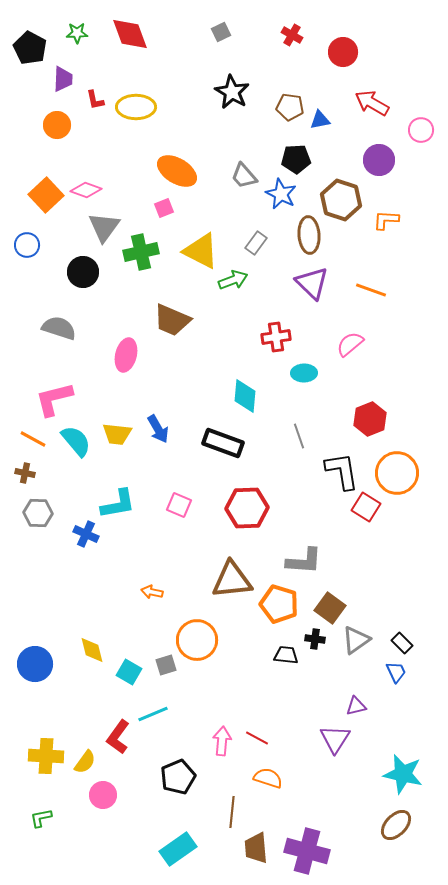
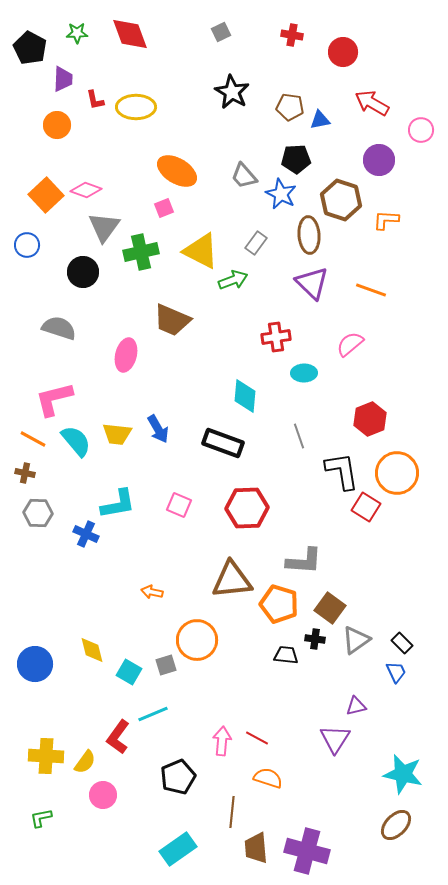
red cross at (292, 35): rotated 20 degrees counterclockwise
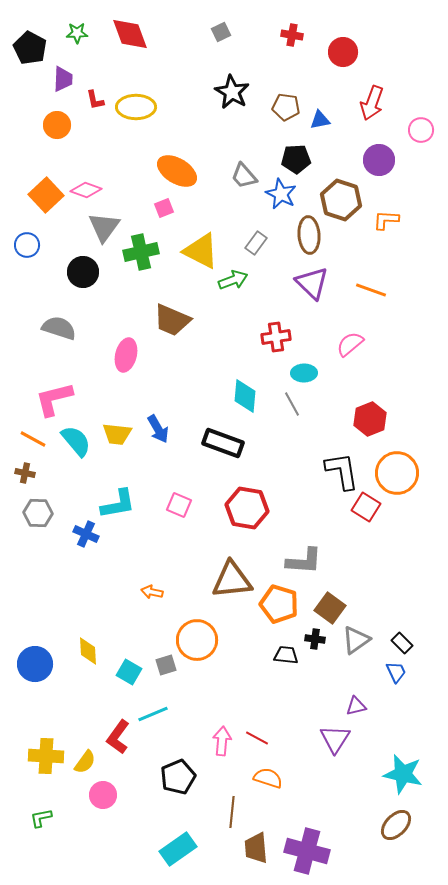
red arrow at (372, 103): rotated 100 degrees counterclockwise
brown pentagon at (290, 107): moved 4 px left
gray line at (299, 436): moved 7 px left, 32 px up; rotated 10 degrees counterclockwise
red hexagon at (247, 508): rotated 12 degrees clockwise
yellow diamond at (92, 650): moved 4 px left, 1 px down; rotated 12 degrees clockwise
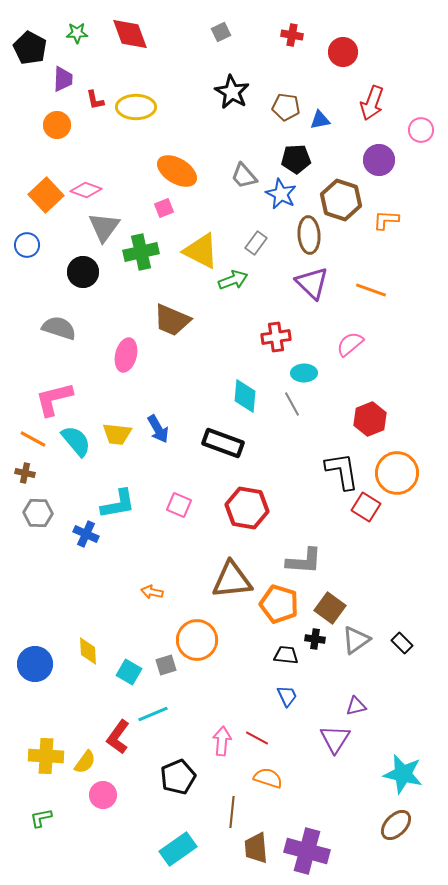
blue trapezoid at (396, 672): moved 109 px left, 24 px down
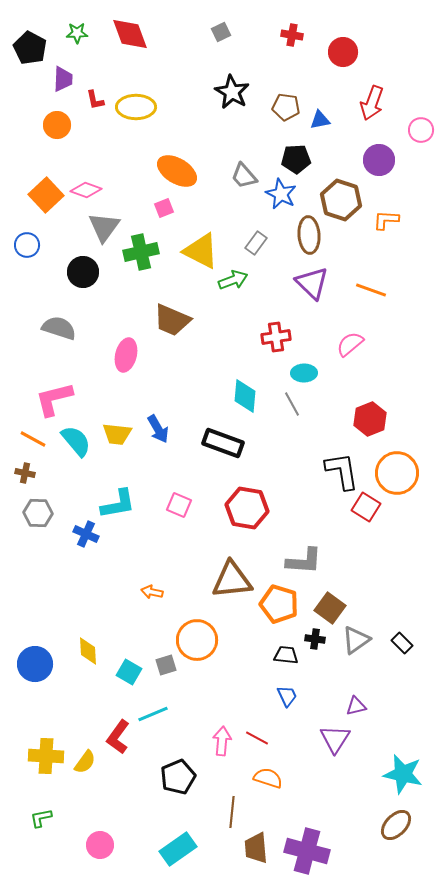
pink circle at (103, 795): moved 3 px left, 50 px down
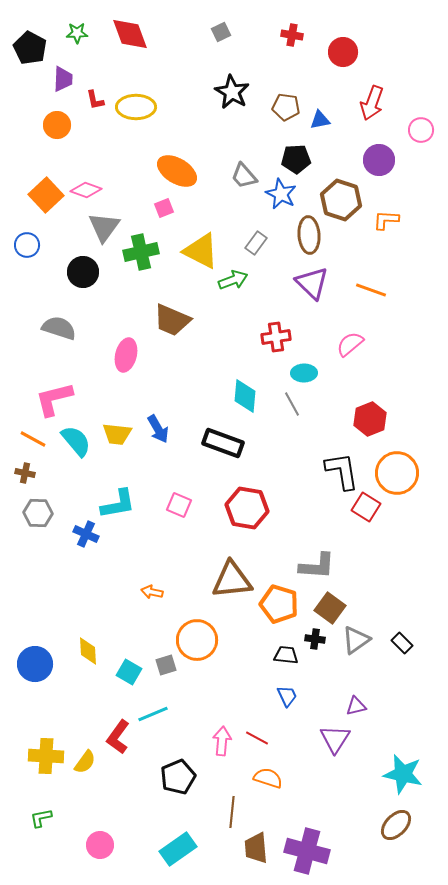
gray L-shape at (304, 561): moved 13 px right, 5 px down
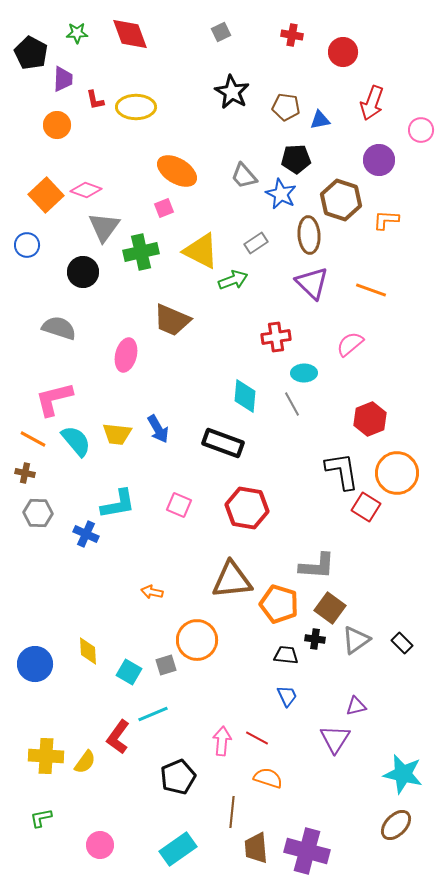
black pentagon at (30, 48): moved 1 px right, 5 px down
gray rectangle at (256, 243): rotated 20 degrees clockwise
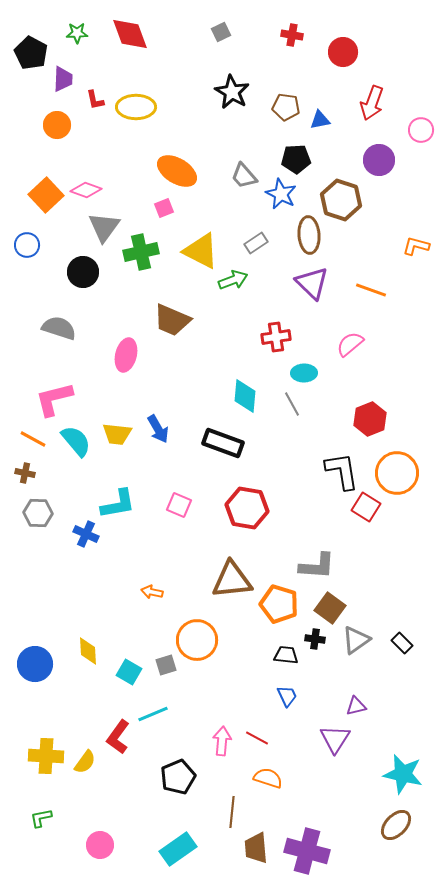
orange L-shape at (386, 220): moved 30 px right, 26 px down; rotated 12 degrees clockwise
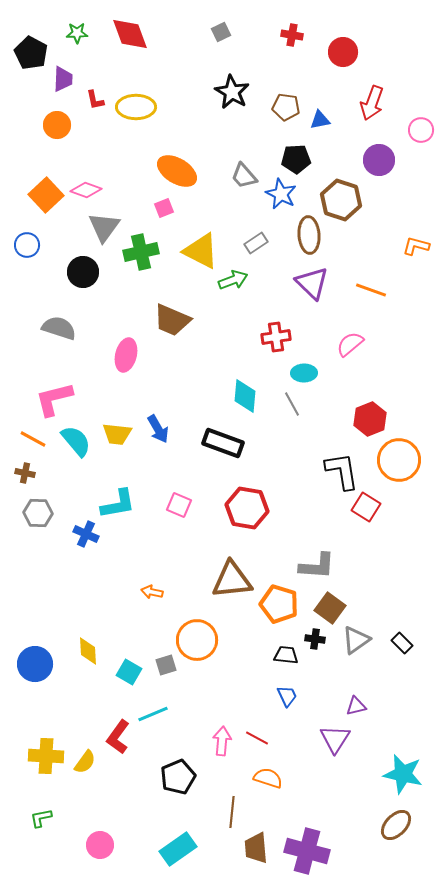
orange circle at (397, 473): moved 2 px right, 13 px up
